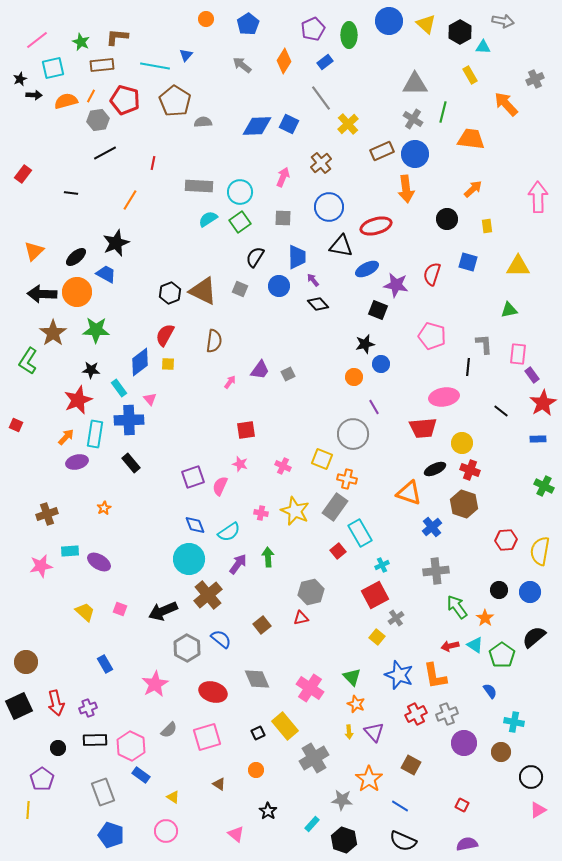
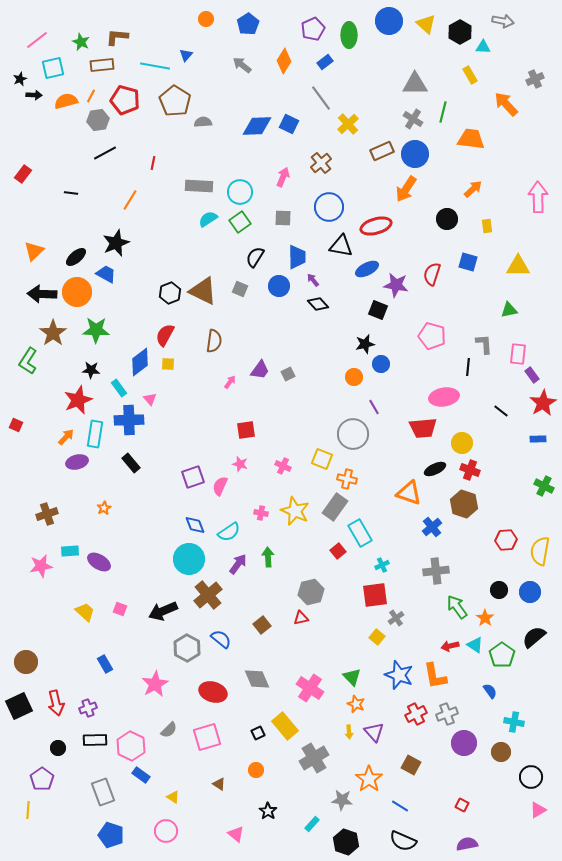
orange arrow at (406, 189): rotated 40 degrees clockwise
red square at (375, 595): rotated 20 degrees clockwise
black hexagon at (344, 840): moved 2 px right, 2 px down
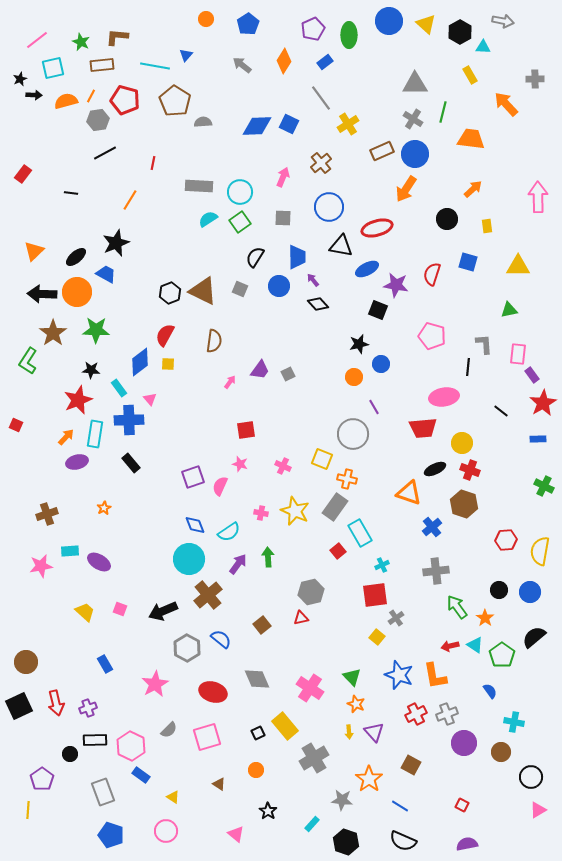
gray cross at (535, 79): rotated 24 degrees clockwise
yellow cross at (348, 124): rotated 10 degrees clockwise
red ellipse at (376, 226): moved 1 px right, 2 px down
black star at (365, 344): moved 6 px left
black circle at (58, 748): moved 12 px right, 6 px down
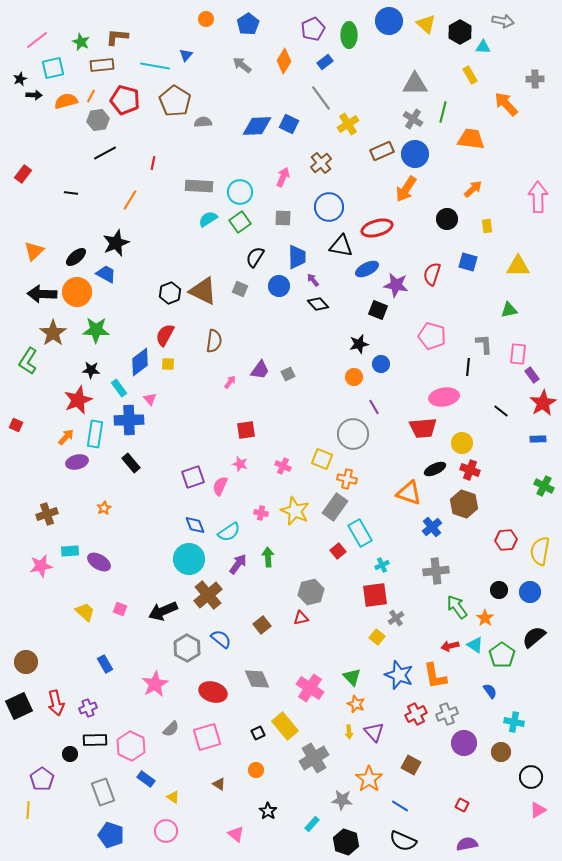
gray semicircle at (169, 730): moved 2 px right, 1 px up
blue rectangle at (141, 775): moved 5 px right, 4 px down
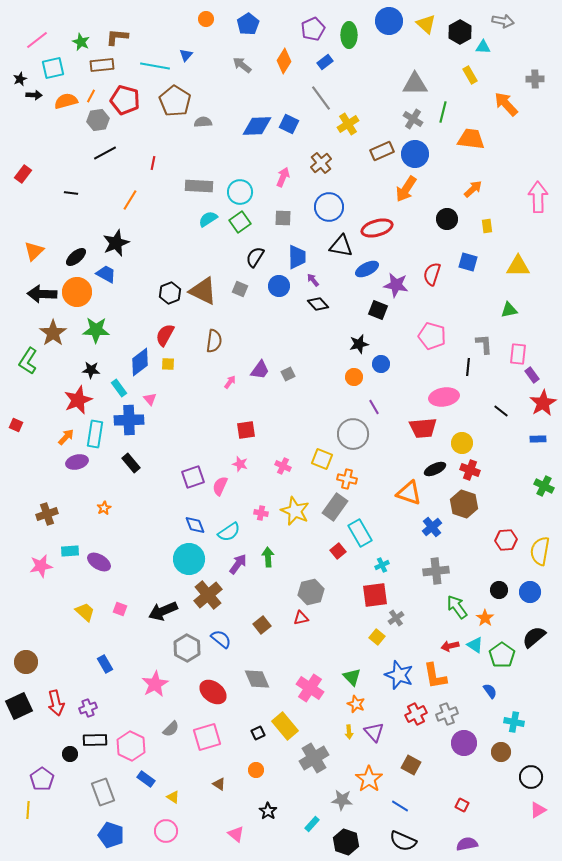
red ellipse at (213, 692): rotated 20 degrees clockwise
